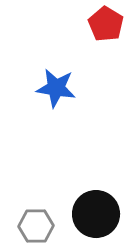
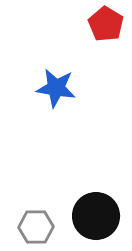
black circle: moved 2 px down
gray hexagon: moved 1 px down
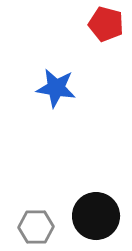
red pentagon: rotated 16 degrees counterclockwise
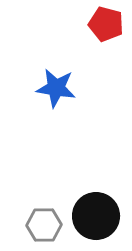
gray hexagon: moved 8 px right, 2 px up
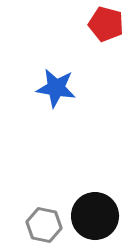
black circle: moved 1 px left
gray hexagon: rotated 12 degrees clockwise
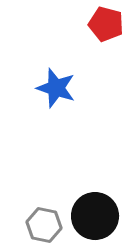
blue star: rotated 9 degrees clockwise
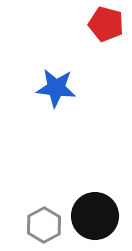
blue star: rotated 12 degrees counterclockwise
gray hexagon: rotated 20 degrees clockwise
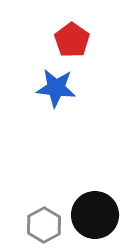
red pentagon: moved 34 px left, 16 px down; rotated 20 degrees clockwise
black circle: moved 1 px up
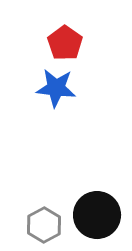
red pentagon: moved 7 px left, 3 px down
black circle: moved 2 px right
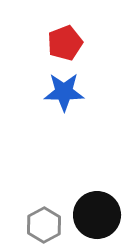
red pentagon: rotated 16 degrees clockwise
blue star: moved 8 px right, 4 px down; rotated 6 degrees counterclockwise
